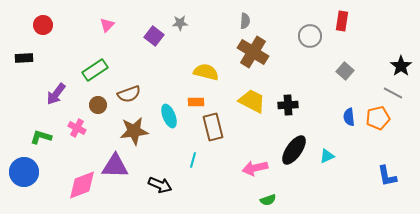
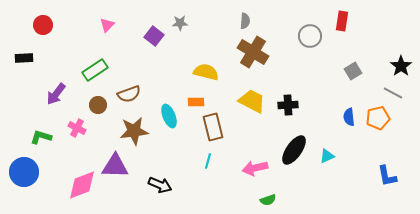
gray square: moved 8 px right; rotated 18 degrees clockwise
cyan line: moved 15 px right, 1 px down
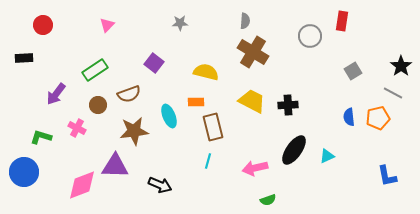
purple square: moved 27 px down
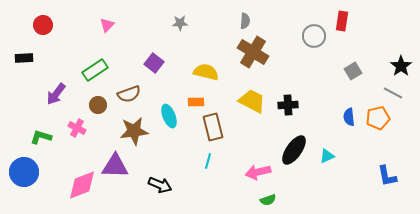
gray circle: moved 4 px right
pink arrow: moved 3 px right, 4 px down
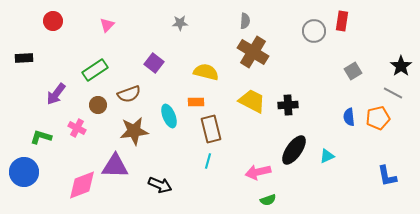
red circle: moved 10 px right, 4 px up
gray circle: moved 5 px up
brown rectangle: moved 2 px left, 2 px down
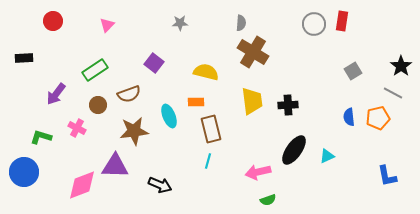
gray semicircle: moved 4 px left, 2 px down
gray circle: moved 7 px up
yellow trapezoid: rotated 56 degrees clockwise
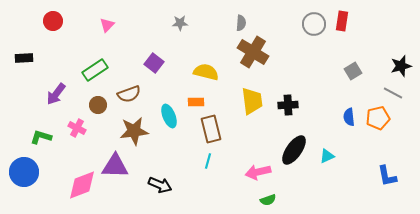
black star: rotated 20 degrees clockwise
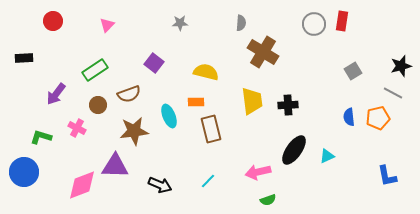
brown cross: moved 10 px right
cyan line: moved 20 px down; rotated 28 degrees clockwise
